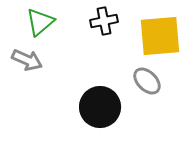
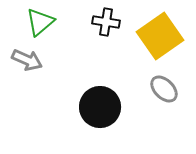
black cross: moved 2 px right, 1 px down; rotated 20 degrees clockwise
yellow square: rotated 30 degrees counterclockwise
gray ellipse: moved 17 px right, 8 px down
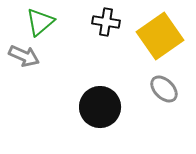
gray arrow: moved 3 px left, 4 px up
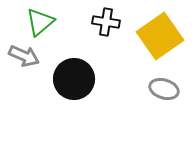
gray ellipse: rotated 28 degrees counterclockwise
black circle: moved 26 px left, 28 px up
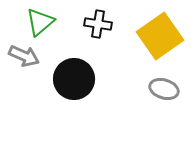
black cross: moved 8 px left, 2 px down
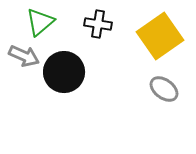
black circle: moved 10 px left, 7 px up
gray ellipse: rotated 20 degrees clockwise
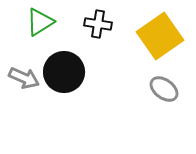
green triangle: rotated 8 degrees clockwise
gray arrow: moved 22 px down
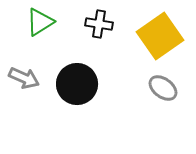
black cross: moved 1 px right
black circle: moved 13 px right, 12 px down
gray ellipse: moved 1 px left, 1 px up
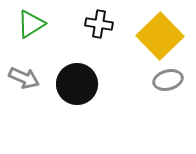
green triangle: moved 9 px left, 2 px down
yellow square: rotated 9 degrees counterclockwise
gray ellipse: moved 5 px right, 8 px up; rotated 52 degrees counterclockwise
